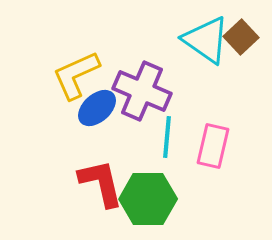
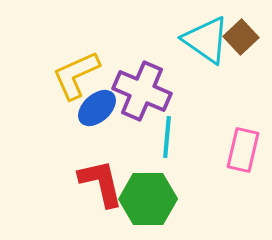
pink rectangle: moved 30 px right, 4 px down
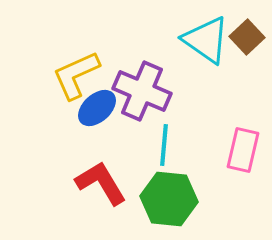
brown square: moved 6 px right
cyan line: moved 3 px left, 8 px down
red L-shape: rotated 18 degrees counterclockwise
green hexagon: moved 21 px right; rotated 6 degrees clockwise
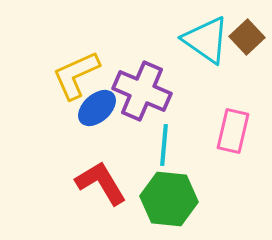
pink rectangle: moved 10 px left, 19 px up
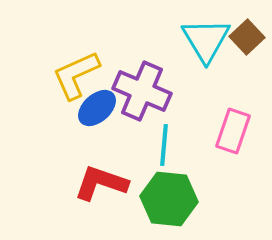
cyan triangle: rotated 24 degrees clockwise
pink rectangle: rotated 6 degrees clockwise
red L-shape: rotated 40 degrees counterclockwise
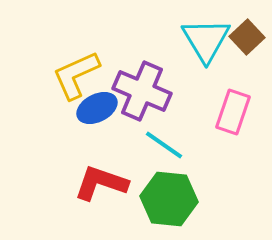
blue ellipse: rotated 15 degrees clockwise
pink rectangle: moved 19 px up
cyan line: rotated 60 degrees counterclockwise
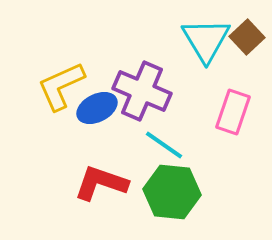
yellow L-shape: moved 15 px left, 11 px down
green hexagon: moved 3 px right, 7 px up
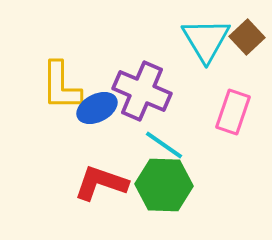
yellow L-shape: rotated 66 degrees counterclockwise
green hexagon: moved 8 px left, 7 px up; rotated 4 degrees counterclockwise
